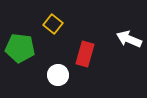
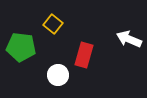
green pentagon: moved 1 px right, 1 px up
red rectangle: moved 1 px left, 1 px down
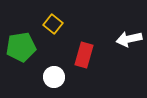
white arrow: rotated 35 degrees counterclockwise
green pentagon: rotated 16 degrees counterclockwise
white circle: moved 4 px left, 2 px down
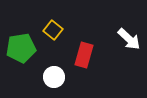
yellow square: moved 6 px down
white arrow: rotated 125 degrees counterclockwise
green pentagon: moved 1 px down
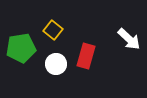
red rectangle: moved 2 px right, 1 px down
white circle: moved 2 px right, 13 px up
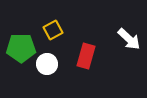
yellow square: rotated 24 degrees clockwise
green pentagon: rotated 8 degrees clockwise
white circle: moved 9 px left
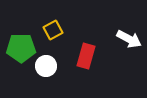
white arrow: rotated 15 degrees counterclockwise
white circle: moved 1 px left, 2 px down
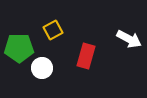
green pentagon: moved 2 px left
white circle: moved 4 px left, 2 px down
